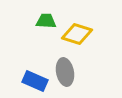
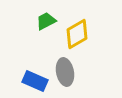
green trapezoid: rotated 30 degrees counterclockwise
yellow diamond: rotated 48 degrees counterclockwise
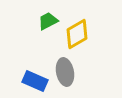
green trapezoid: moved 2 px right
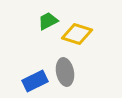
yellow diamond: rotated 48 degrees clockwise
blue rectangle: rotated 50 degrees counterclockwise
